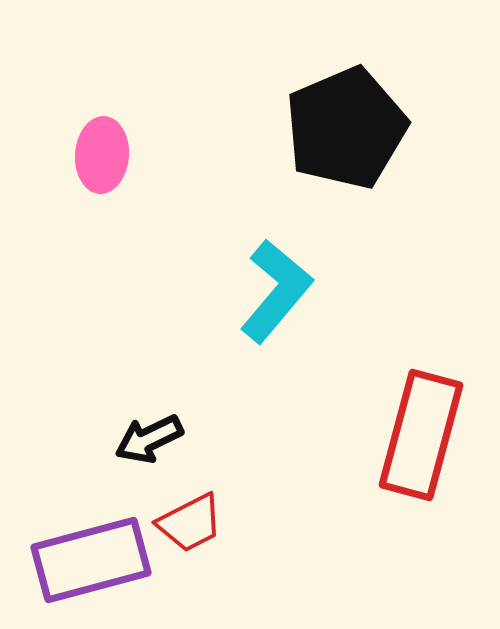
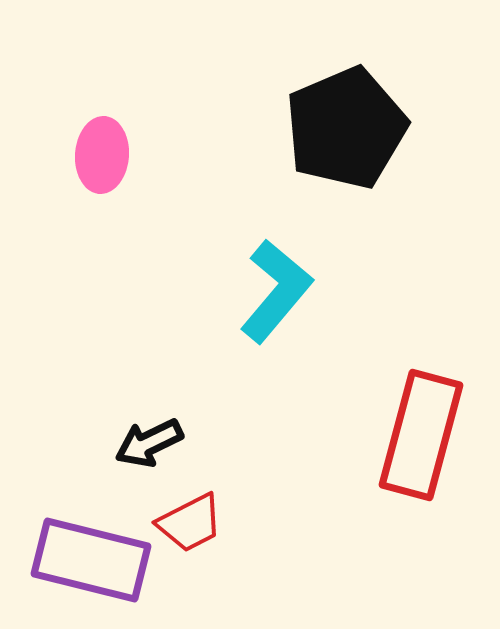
black arrow: moved 4 px down
purple rectangle: rotated 29 degrees clockwise
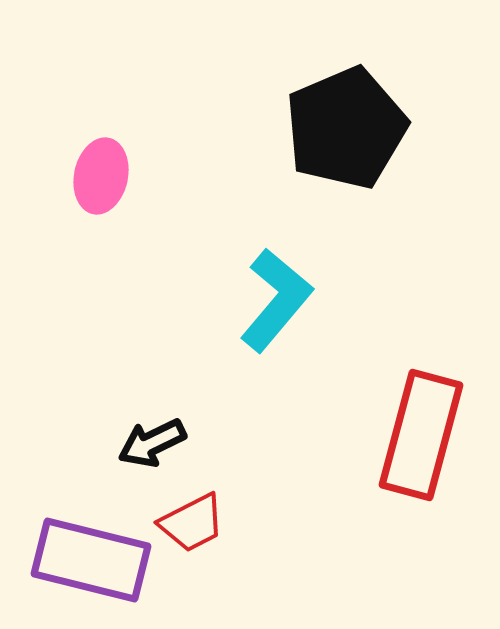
pink ellipse: moved 1 px left, 21 px down; rotated 8 degrees clockwise
cyan L-shape: moved 9 px down
black arrow: moved 3 px right
red trapezoid: moved 2 px right
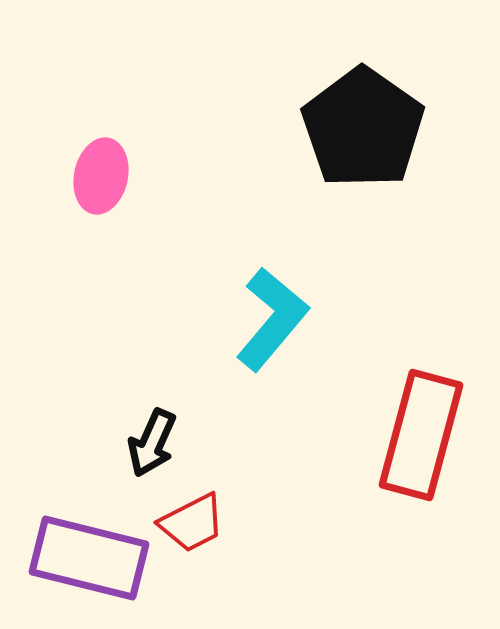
black pentagon: moved 17 px right; rotated 14 degrees counterclockwise
cyan L-shape: moved 4 px left, 19 px down
black arrow: rotated 40 degrees counterclockwise
purple rectangle: moved 2 px left, 2 px up
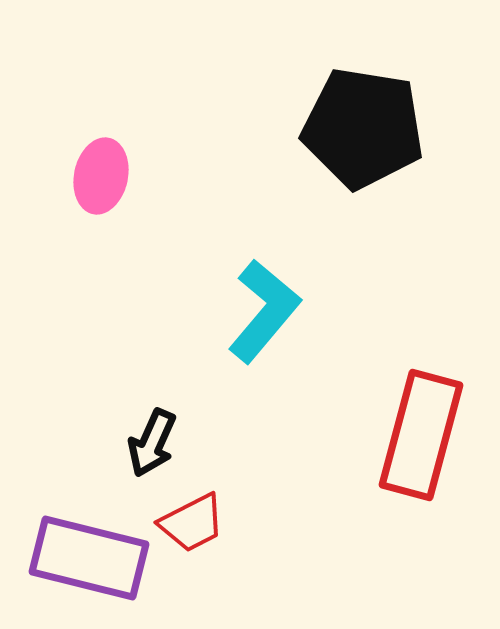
black pentagon: rotated 26 degrees counterclockwise
cyan L-shape: moved 8 px left, 8 px up
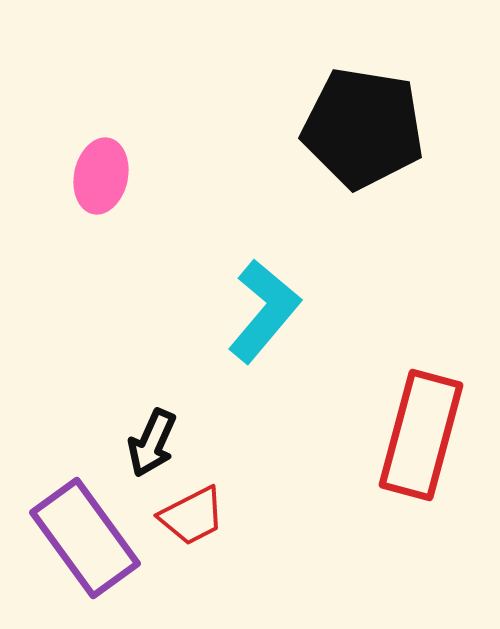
red trapezoid: moved 7 px up
purple rectangle: moved 4 px left, 20 px up; rotated 40 degrees clockwise
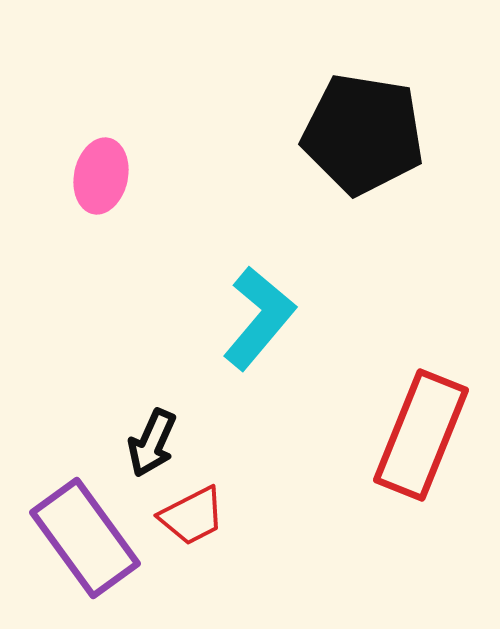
black pentagon: moved 6 px down
cyan L-shape: moved 5 px left, 7 px down
red rectangle: rotated 7 degrees clockwise
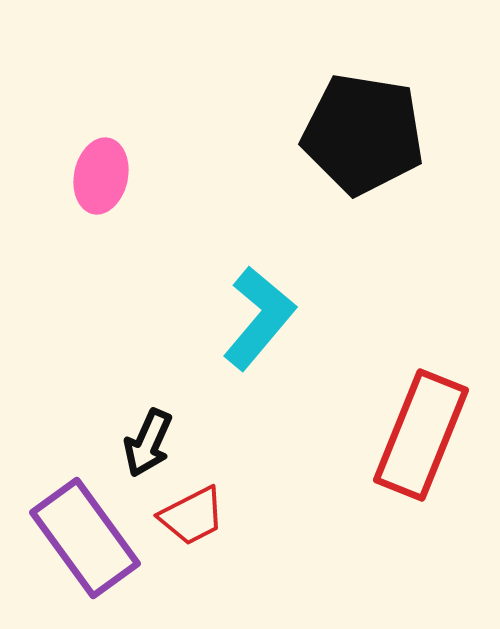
black arrow: moved 4 px left
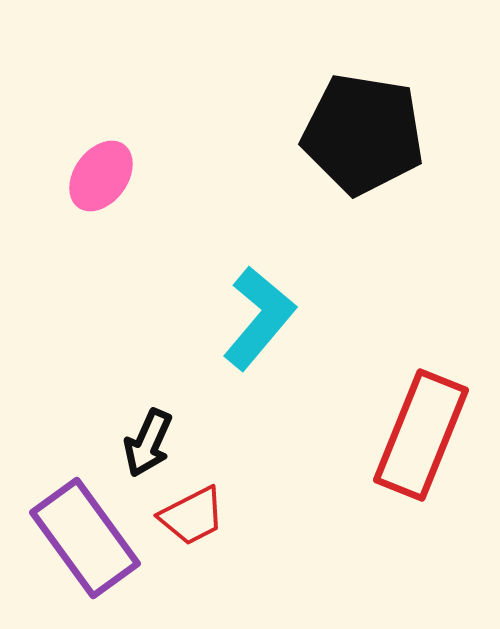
pink ellipse: rotated 24 degrees clockwise
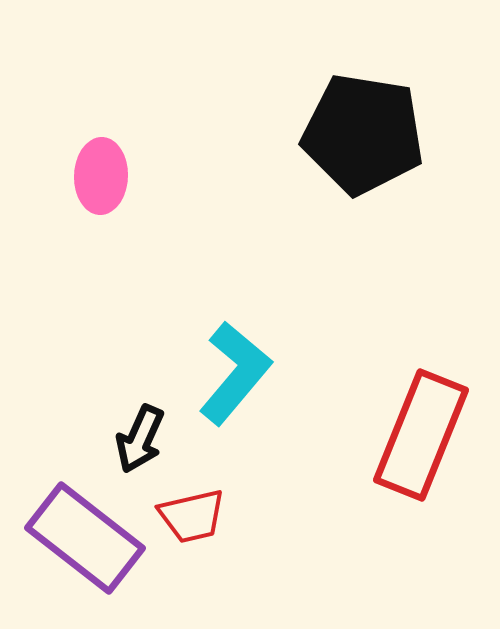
pink ellipse: rotated 34 degrees counterclockwise
cyan L-shape: moved 24 px left, 55 px down
black arrow: moved 8 px left, 4 px up
red trapezoid: rotated 14 degrees clockwise
purple rectangle: rotated 16 degrees counterclockwise
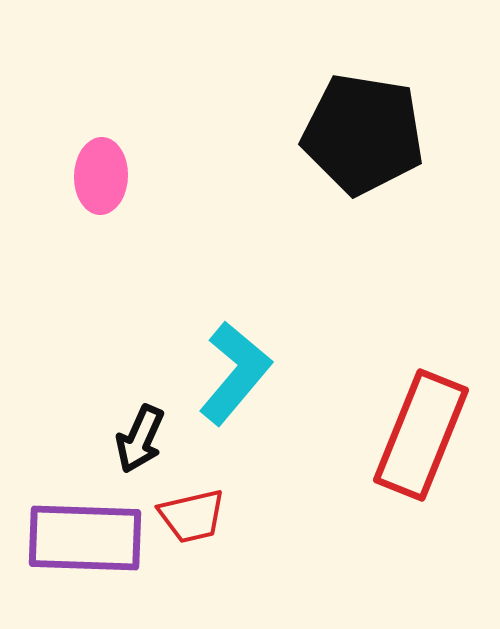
purple rectangle: rotated 36 degrees counterclockwise
